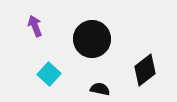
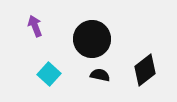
black semicircle: moved 14 px up
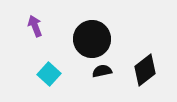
black semicircle: moved 2 px right, 4 px up; rotated 24 degrees counterclockwise
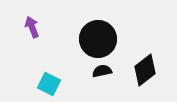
purple arrow: moved 3 px left, 1 px down
black circle: moved 6 px right
cyan square: moved 10 px down; rotated 15 degrees counterclockwise
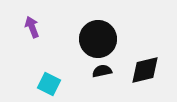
black diamond: rotated 24 degrees clockwise
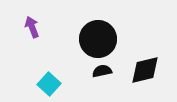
cyan square: rotated 15 degrees clockwise
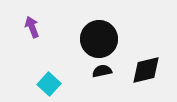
black circle: moved 1 px right
black diamond: moved 1 px right
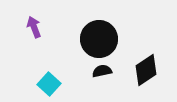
purple arrow: moved 2 px right
black diamond: rotated 20 degrees counterclockwise
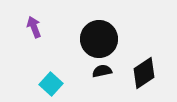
black diamond: moved 2 px left, 3 px down
cyan square: moved 2 px right
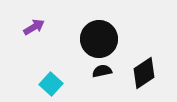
purple arrow: rotated 80 degrees clockwise
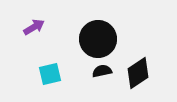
black circle: moved 1 px left
black diamond: moved 6 px left
cyan square: moved 1 px left, 10 px up; rotated 35 degrees clockwise
